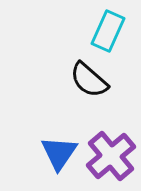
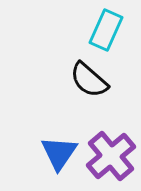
cyan rectangle: moved 2 px left, 1 px up
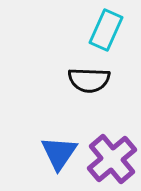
black semicircle: rotated 39 degrees counterclockwise
purple cross: moved 1 px right, 3 px down
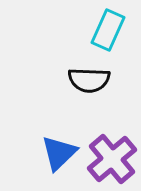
cyan rectangle: moved 2 px right
blue triangle: rotated 12 degrees clockwise
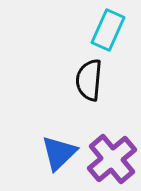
black semicircle: rotated 93 degrees clockwise
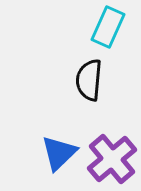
cyan rectangle: moved 3 px up
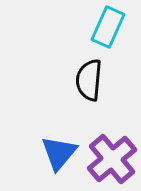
blue triangle: rotated 6 degrees counterclockwise
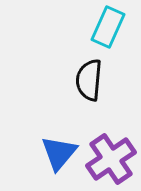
purple cross: moved 1 px left; rotated 6 degrees clockwise
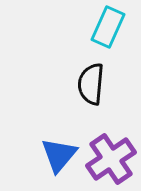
black semicircle: moved 2 px right, 4 px down
blue triangle: moved 2 px down
